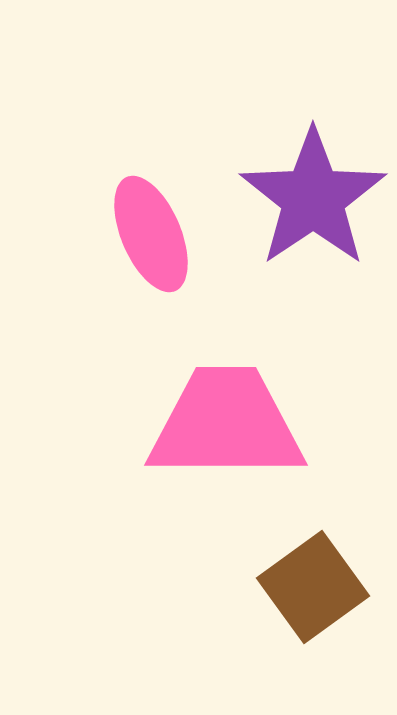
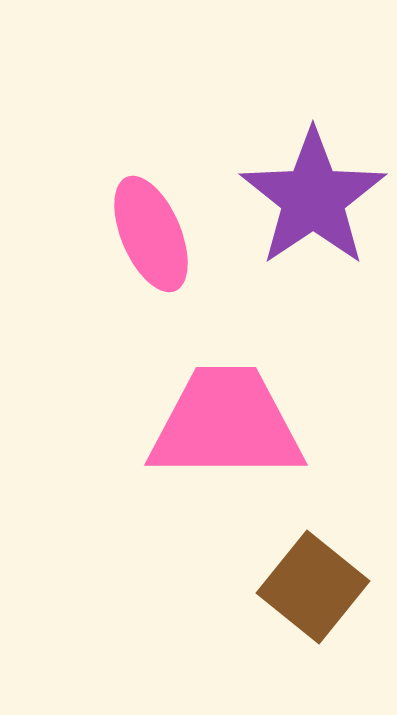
brown square: rotated 15 degrees counterclockwise
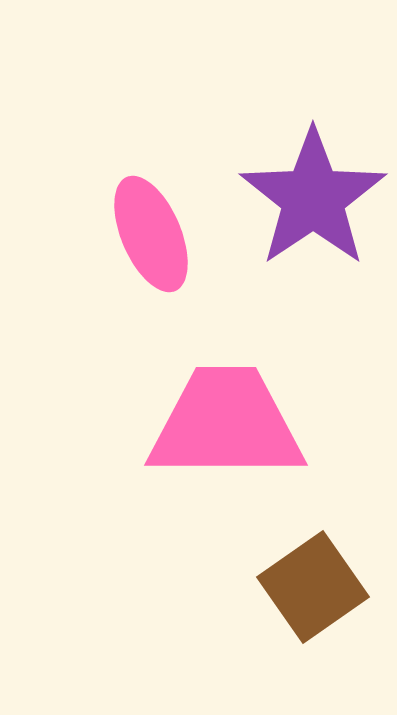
brown square: rotated 16 degrees clockwise
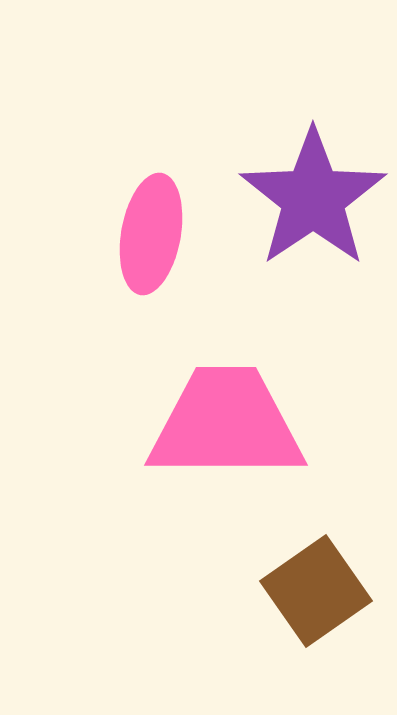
pink ellipse: rotated 33 degrees clockwise
brown square: moved 3 px right, 4 px down
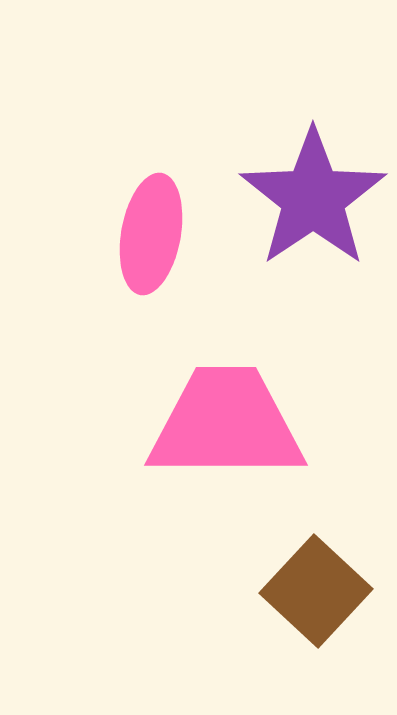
brown square: rotated 12 degrees counterclockwise
